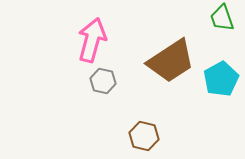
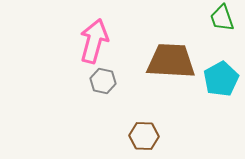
pink arrow: moved 2 px right, 1 px down
brown trapezoid: rotated 144 degrees counterclockwise
brown hexagon: rotated 12 degrees counterclockwise
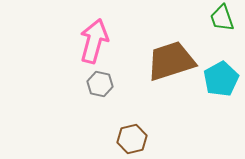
brown trapezoid: rotated 21 degrees counterclockwise
gray hexagon: moved 3 px left, 3 px down
brown hexagon: moved 12 px left, 3 px down; rotated 16 degrees counterclockwise
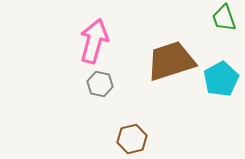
green trapezoid: moved 2 px right
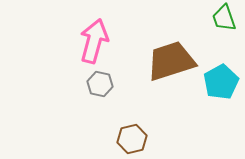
cyan pentagon: moved 3 px down
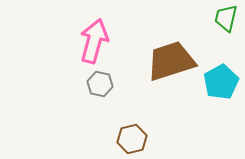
green trapezoid: moved 2 px right; rotated 32 degrees clockwise
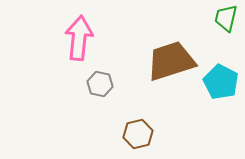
pink arrow: moved 15 px left, 3 px up; rotated 9 degrees counterclockwise
cyan pentagon: rotated 16 degrees counterclockwise
brown hexagon: moved 6 px right, 5 px up
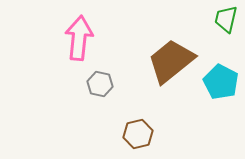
green trapezoid: moved 1 px down
brown trapezoid: rotated 21 degrees counterclockwise
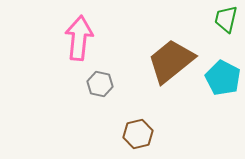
cyan pentagon: moved 2 px right, 4 px up
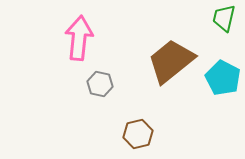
green trapezoid: moved 2 px left, 1 px up
